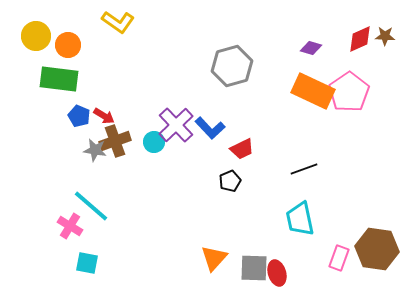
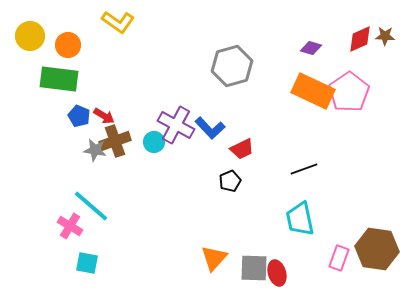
yellow circle: moved 6 px left
purple cross: rotated 18 degrees counterclockwise
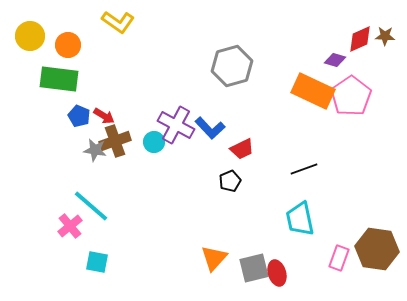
purple diamond: moved 24 px right, 12 px down
pink pentagon: moved 2 px right, 4 px down
pink cross: rotated 20 degrees clockwise
cyan square: moved 10 px right, 1 px up
gray square: rotated 16 degrees counterclockwise
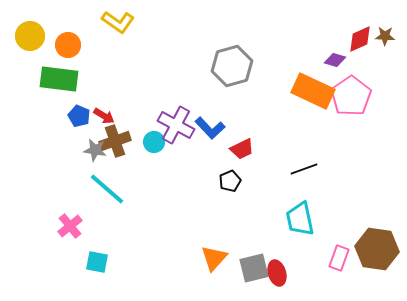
cyan line: moved 16 px right, 17 px up
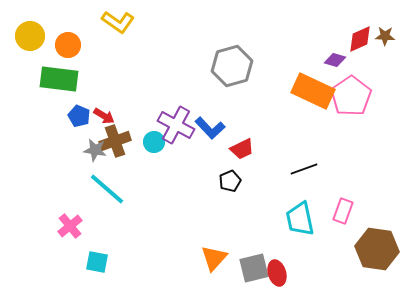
pink rectangle: moved 4 px right, 47 px up
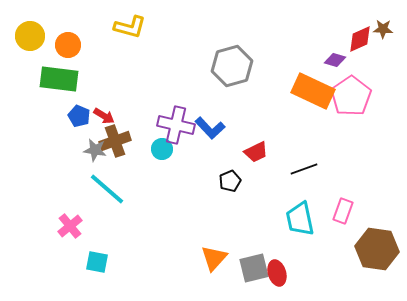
yellow L-shape: moved 12 px right, 5 px down; rotated 20 degrees counterclockwise
brown star: moved 2 px left, 7 px up
purple cross: rotated 15 degrees counterclockwise
cyan circle: moved 8 px right, 7 px down
red trapezoid: moved 14 px right, 3 px down
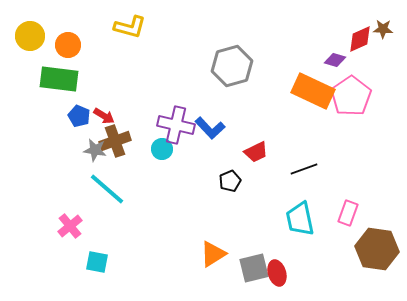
pink rectangle: moved 5 px right, 2 px down
orange triangle: moved 1 px left, 4 px up; rotated 16 degrees clockwise
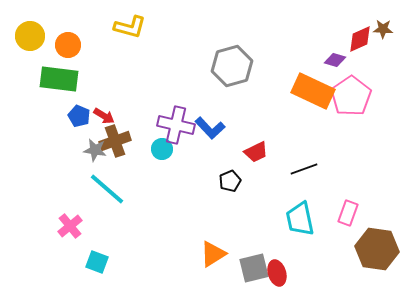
cyan square: rotated 10 degrees clockwise
